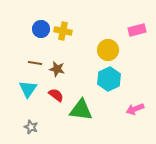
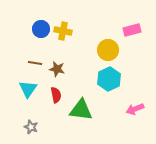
pink rectangle: moved 5 px left
red semicircle: rotated 42 degrees clockwise
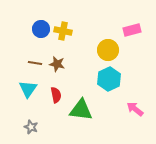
brown star: moved 5 px up
pink arrow: rotated 60 degrees clockwise
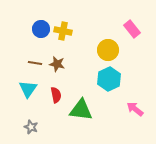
pink rectangle: moved 1 px up; rotated 66 degrees clockwise
